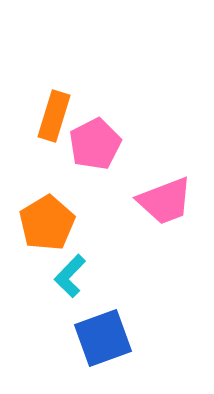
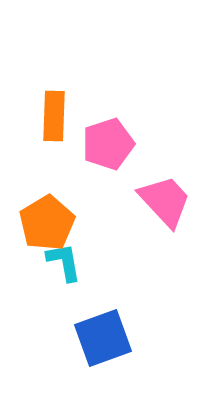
orange rectangle: rotated 15 degrees counterclockwise
pink pentagon: moved 13 px right; rotated 9 degrees clockwise
pink trapezoid: rotated 112 degrees counterclockwise
cyan L-shape: moved 6 px left, 14 px up; rotated 126 degrees clockwise
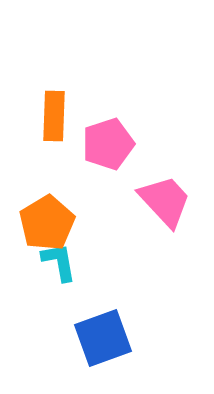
cyan L-shape: moved 5 px left
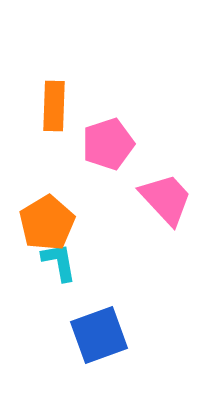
orange rectangle: moved 10 px up
pink trapezoid: moved 1 px right, 2 px up
blue square: moved 4 px left, 3 px up
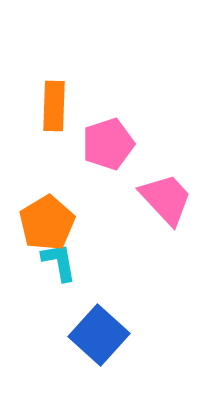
blue square: rotated 28 degrees counterclockwise
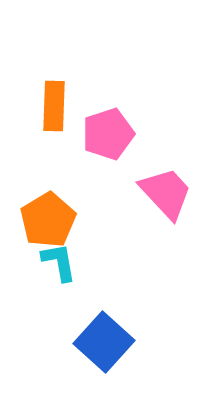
pink pentagon: moved 10 px up
pink trapezoid: moved 6 px up
orange pentagon: moved 1 px right, 3 px up
blue square: moved 5 px right, 7 px down
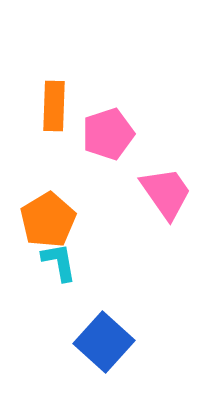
pink trapezoid: rotated 8 degrees clockwise
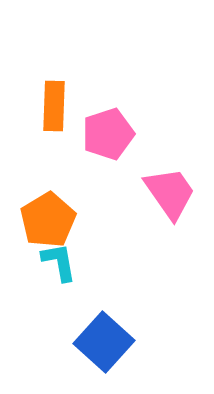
pink trapezoid: moved 4 px right
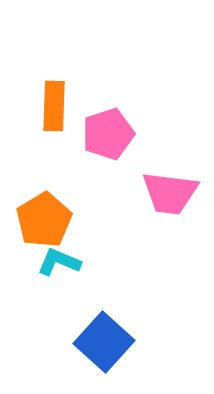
pink trapezoid: rotated 132 degrees clockwise
orange pentagon: moved 4 px left
cyan L-shape: rotated 57 degrees counterclockwise
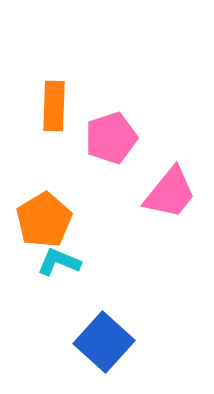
pink pentagon: moved 3 px right, 4 px down
pink trapezoid: rotated 58 degrees counterclockwise
